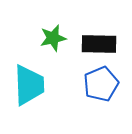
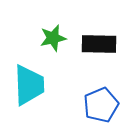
blue pentagon: moved 21 px down
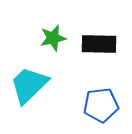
cyan trapezoid: rotated 132 degrees counterclockwise
blue pentagon: rotated 16 degrees clockwise
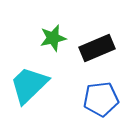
black rectangle: moved 2 px left, 4 px down; rotated 24 degrees counterclockwise
blue pentagon: moved 6 px up
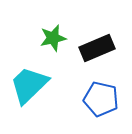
blue pentagon: rotated 20 degrees clockwise
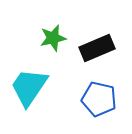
cyan trapezoid: moved 2 px down; rotated 12 degrees counterclockwise
blue pentagon: moved 2 px left
